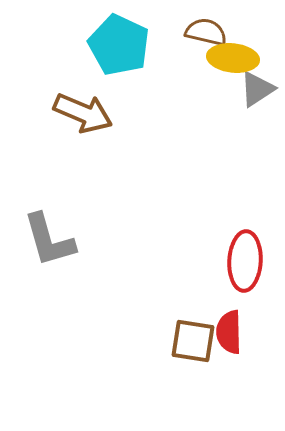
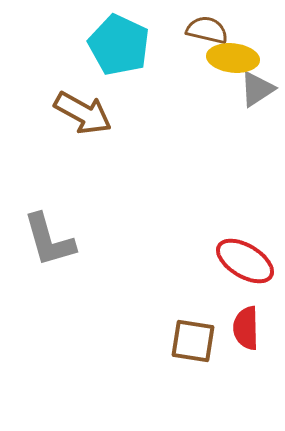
brown semicircle: moved 1 px right, 2 px up
brown arrow: rotated 6 degrees clockwise
red ellipse: rotated 62 degrees counterclockwise
red semicircle: moved 17 px right, 4 px up
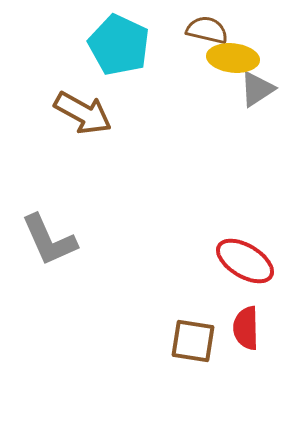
gray L-shape: rotated 8 degrees counterclockwise
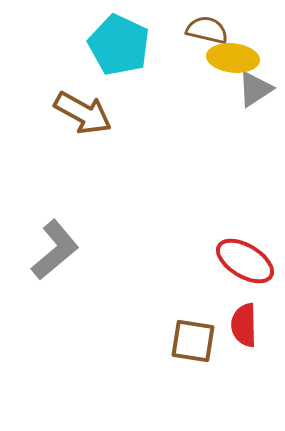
gray triangle: moved 2 px left
gray L-shape: moved 6 px right, 10 px down; rotated 106 degrees counterclockwise
red semicircle: moved 2 px left, 3 px up
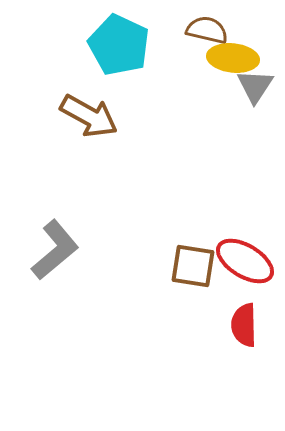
gray triangle: moved 3 px up; rotated 24 degrees counterclockwise
brown arrow: moved 6 px right, 3 px down
brown square: moved 75 px up
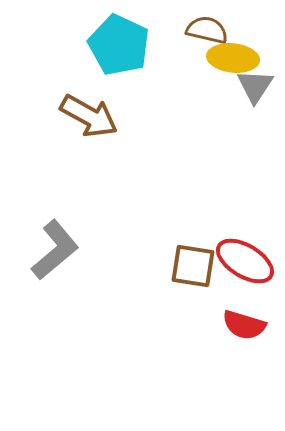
red semicircle: rotated 72 degrees counterclockwise
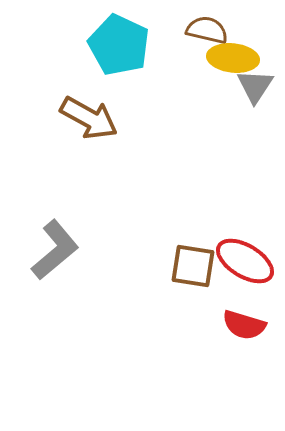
brown arrow: moved 2 px down
